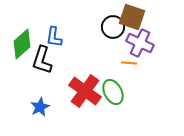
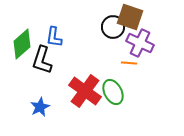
brown square: moved 2 px left
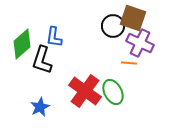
brown square: moved 3 px right, 1 px down
black circle: moved 1 px up
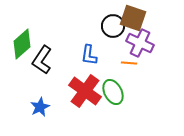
blue L-shape: moved 35 px right, 18 px down
black L-shape: rotated 16 degrees clockwise
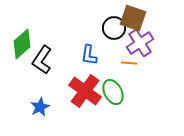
black circle: moved 1 px right, 2 px down
purple cross: rotated 32 degrees clockwise
